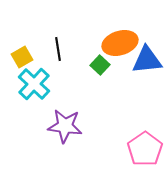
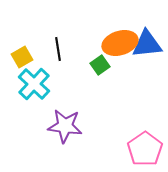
blue triangle: moved 16 px up
green square: rotated 12 degrees clockwise
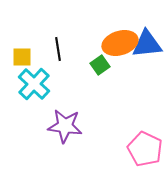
yellow square: rotated 30 degrees clockwise
pink pentagon: rotated 12 degrees counterclockwise
